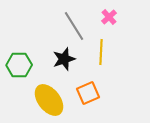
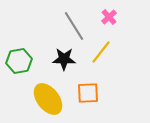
yellow line: rotated 35 degrees clockwise
black star: rotated 20 degrees clockwise
green hexagon: moved 4 px up; rotated 10 degrees counterclockwise
orange square: rotated 20 degrees clockwise
yellow ellipse: moved 1 px left, 1 px up
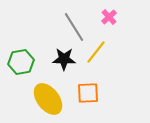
gray line: moved 1 px down
yellow line: moved 5 px left
green hexagon: moved 2 px right, 1 px down
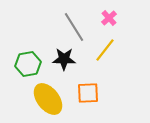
pink cross: moved 1 px down
yellow line: moved 9 px right, 2 px up
green hexagon: moved 7 px right, 2 px down
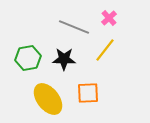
gray line: rotated 36 degrees counterclockwise
green hexagon: moved 6 px up
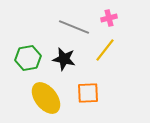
pink cross: rotated 28 degrees clockwise
black star: rotated 10 degrees clockwise
yellow ellipse: moved 2 px left, 1 px up
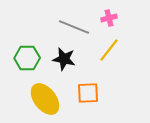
yellow line: moved 4 px right
green hexagon: moved 1 px left; rotated 10 degrees clockwise
yellow ellipse: moved 1 px left, 1 px down
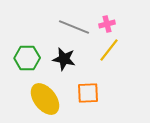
pink cross: moved 2 px left, 6 px down
